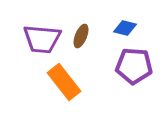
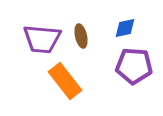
blue diamond: rotated 25 degrees counterclockwise
brown ellipse: rotated 35 degrees counterclockwise
orange rectangle: moved 1 px right, 1 px up
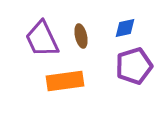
purple trapezoid: rotated 60 degrees clockwise
purple pentagon: rotated 21 degrees counterclockwise
orange rectangle: rotated 60 degrees counterclockwise
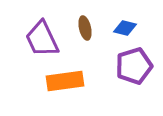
blue diamond: rotated 25 degrees clockwise
brown ellipse: moved 4 px right, 8 px up
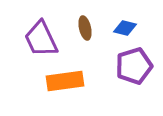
purple trapezoid: moved 1 px left
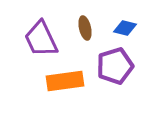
purple pentagon: moved 19 px left
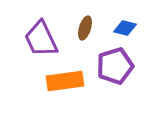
brown ellipse: rotated 30 degrees clockwise
